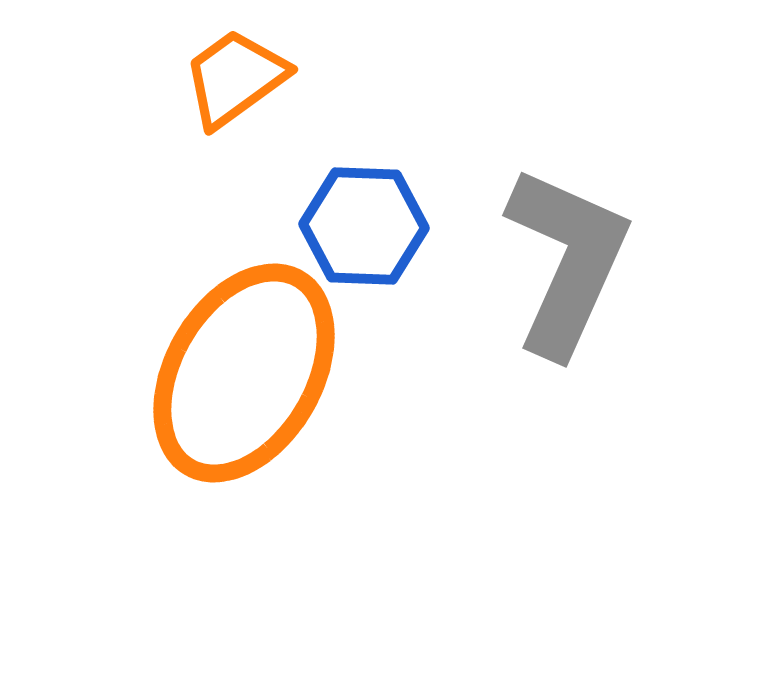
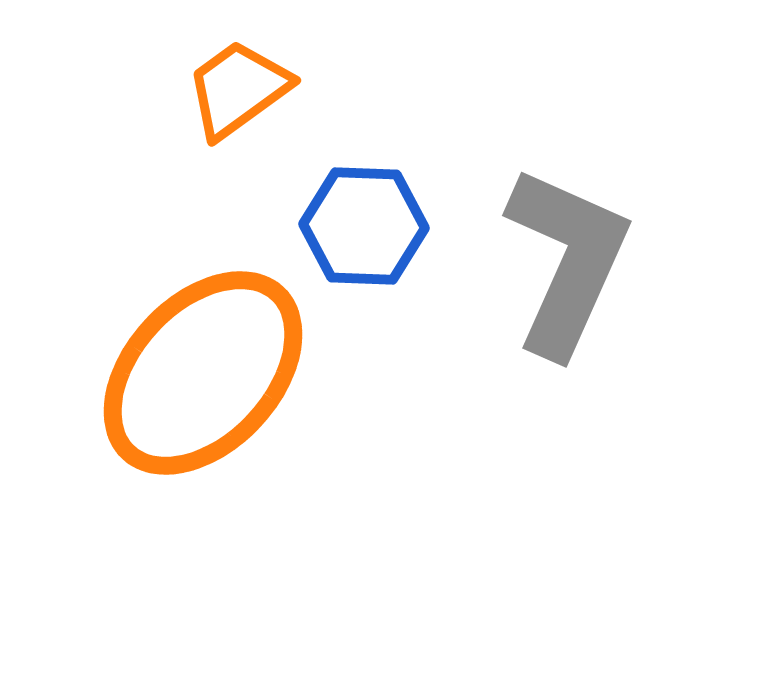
orange trapezoid: moved 3 px right, 11 px down
orange ellipse: moved 41 px left; rotated 13 degrees clockwise
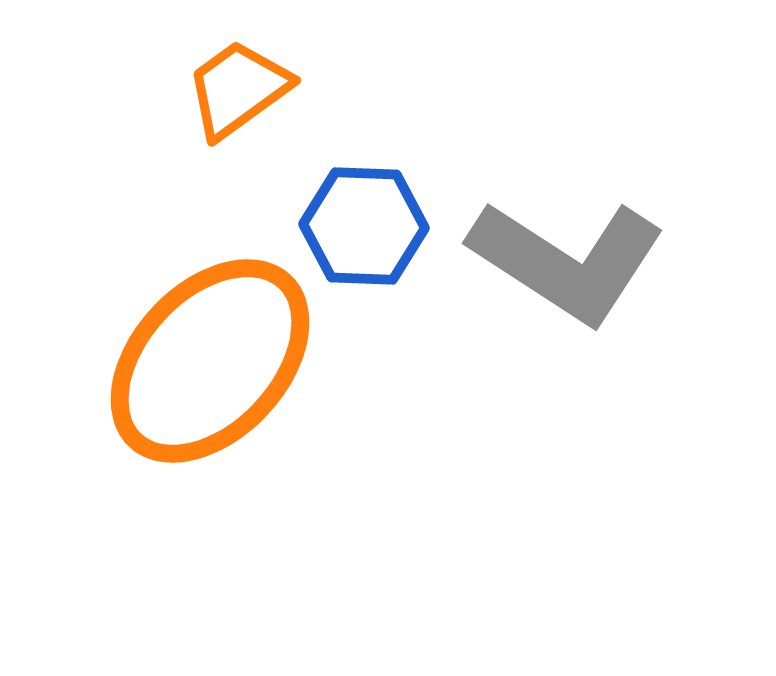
gray L-shape: rotated 99 degrees clockwise
orange ellipse: moved 7 px right, 12 px up
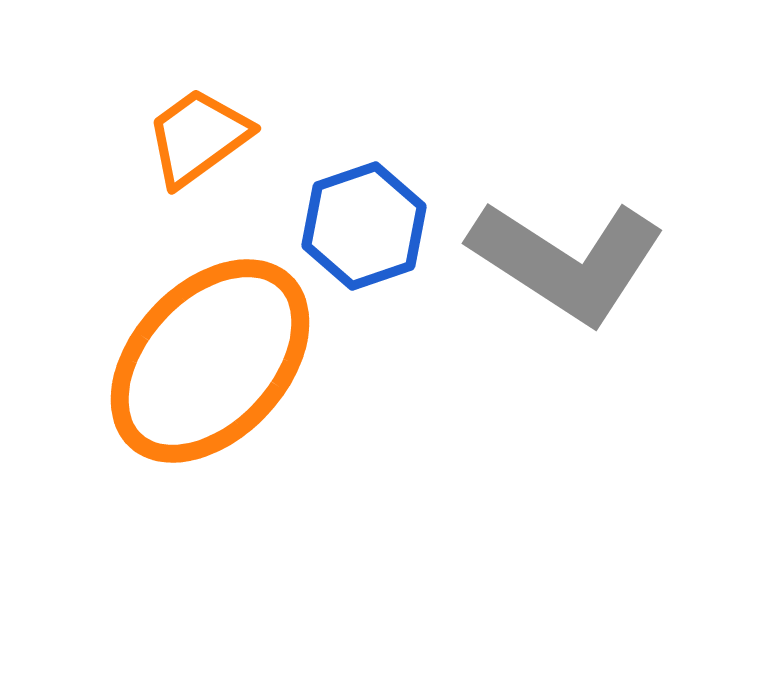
orange trapezoid: moved 40 px left, 48 px down
blue hexagon: rotated 21 degrees counterclockwise
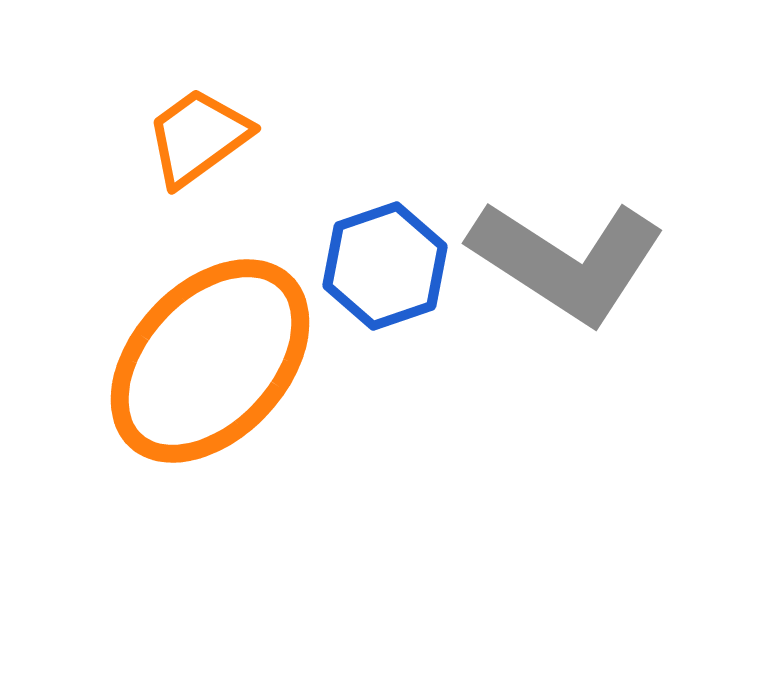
blue hexagon: moved 21 px right, 40 px down
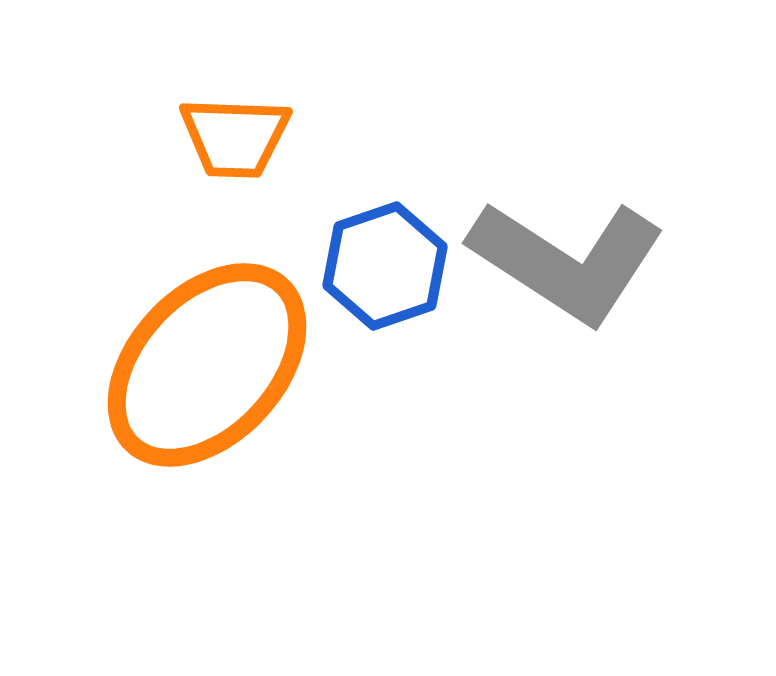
orange trapezoid: moved 37 px right; rotated 142 degrees counterclockwise
orange ellipse: moved 3 px left, 4 px down
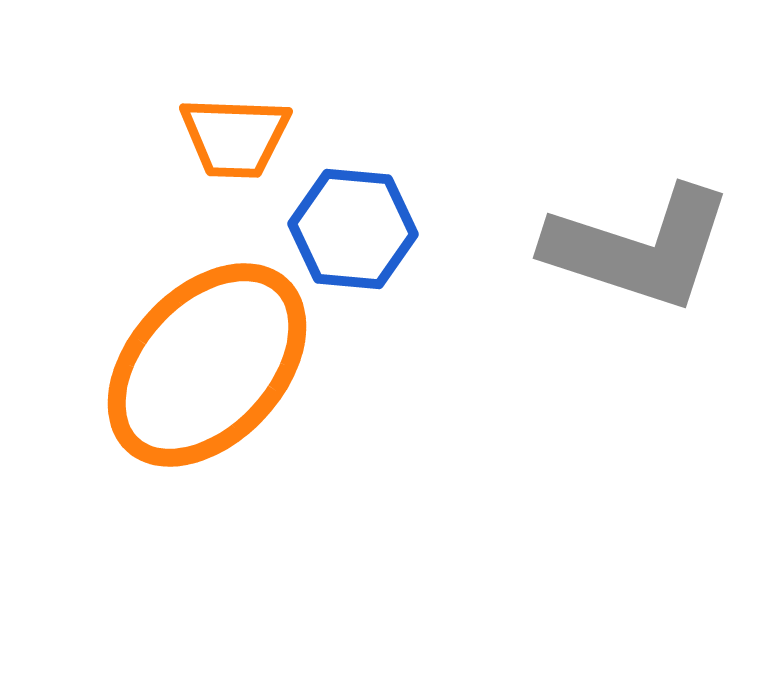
gray L-shape: moved 72 px right, 13 px up; rotated 15 degrees counterclockwise
blue hexagon: moved 32 px left, 37 px up; rotated 24 degrees clockwise
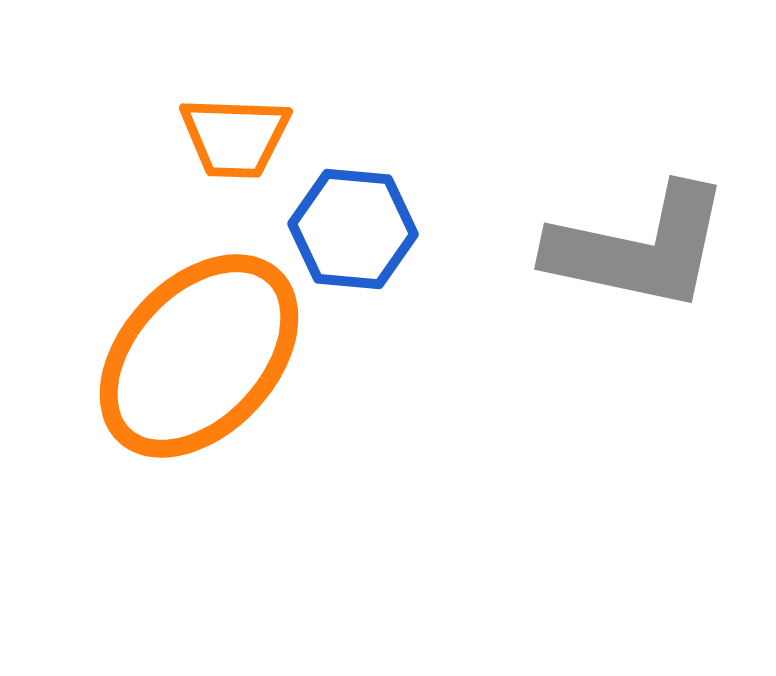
gray L-shape: rotated 6 degrees counterclockwise
orange ellipse: moved 8 px left, 9 px up
